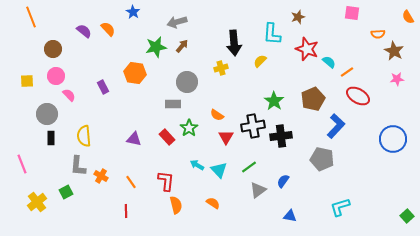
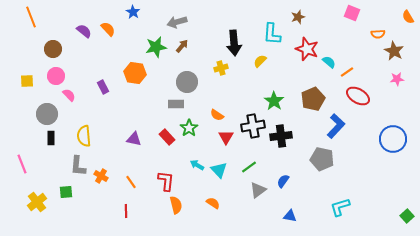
pink square at (352, 13): rotated 14 degrees clockwise
gray rectangle at (173, 104): moved 3 px right
green square at (66, 192): rotated 24 degrees clockwise
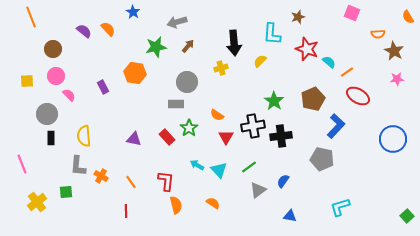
brown arrow at (182, 46): moved 6 px right
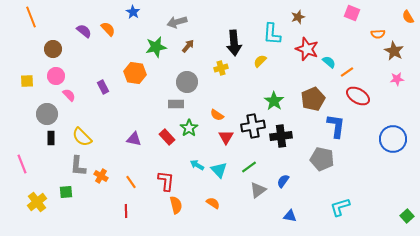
blue L-shape at (336, 126): rotated 35 degrees counterclockwise
yellow semicircle at (84, 136): moved 2 px left, 1 px down; rotated 40 degrees counterclockwise
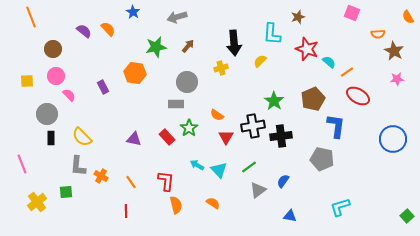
gray arrow at (177, 22): moved 5 px up
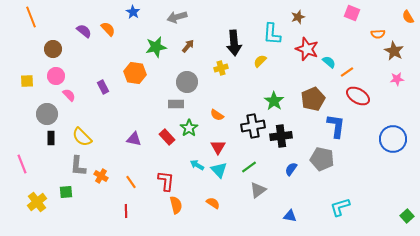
red triangle at (226, 137): moved 8 px left, 10 px down
blue semicircle at (283, 181): moved 8 px right, 12 px up
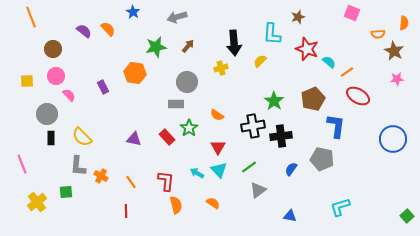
orange semicircle at (408, 17): moved 4 px left, 6 px down; rotated 144 degrees counterclockwise
cyan arrow at (197, 165): moved 8 px down
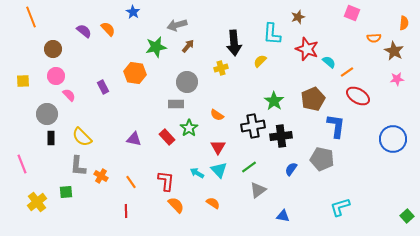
gray arrow at (177, 17): moved 8 px down
orange semicircle at (378, 34): moved 4 px left, 4 px down
yellow square at (27, 81): moved 4 px left
orange semicircle at (176, 205): rotated 30 degrees counterclockwise
blue triangle at (290, 216): moved 7 px left
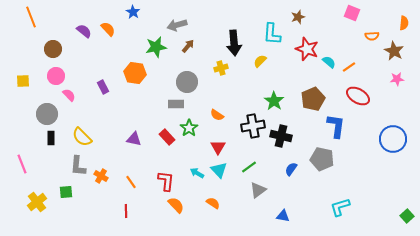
orange semicircle at (374, 38): moved 2 px left, 2 px up
orange line at (347, 72): moved 2 px right, 5 px up
black cross at (281, 136): rotated 20 degrees clockwise
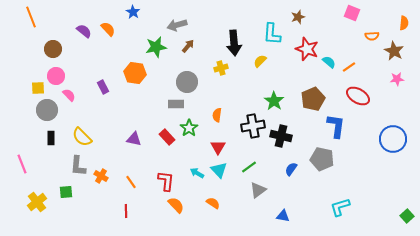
yellow square at (23, 81): moved 15 px right, 7 px down
gray circle at (47, 114): moved 4 px up
orange semicircle at (217, 115): rotated 64 degrees clockwise
